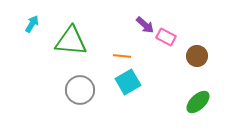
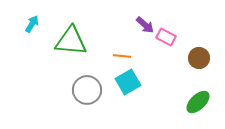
brown circle: moved 2 px right, 2 px down
gray circle: moved 7 px right
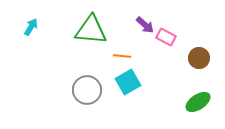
cyan arrow: moved 1 px left, 3 px down
green triangle: moved 20 px right, 11 px up
green ellipse: rotated 10 degrees clockwise
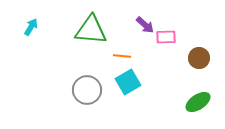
pink rectangle: rotated 30 degrees counterclockwise
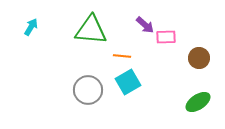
gray circle: moved 1 px right
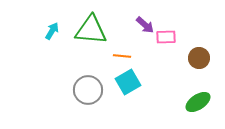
cyan arrow: moved 21 px right, 4 px down
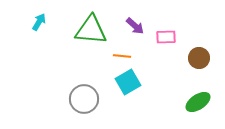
purple arrow: moved 10 px left, 1 px down
cyan arrow: moved 13 px left, 9 px up
gray circle: moved 4 px left, 9 px down
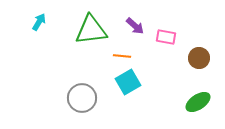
green triangle: rotated 12 degrees counterclockwise
pink rectangle: rotated 12 degrees clockwise
gray circle: moved 2 px left, 1 px up
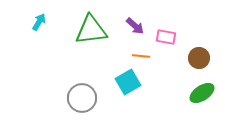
orange line: moved 19 px right
green ellipse: moved 4 px right, 9 px up
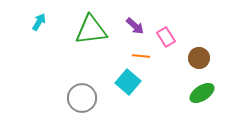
pink rectangle: rotated 48 degrees clockwise
cyan square: rotated 20 degrees counterclockwise
